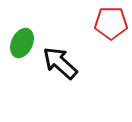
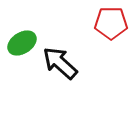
green ellipse: rotated 32 degrees clockwise
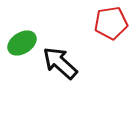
red pentagon: rotated 8 degrees counterclockwise
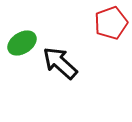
red pentagon: rotated 12 degrees counterclockwise
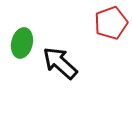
green ellipse: rotated 44 degrees counterclockwise
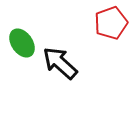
green ellipse: rotated 48 degrees counterclockwise
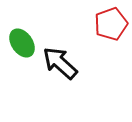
red pentagon: moved 1 px down
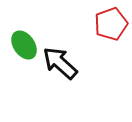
green ellipse: moved 2 px right, 2 px down
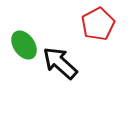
red pentagon: moved 13 px left; rotated 8 degrees counterclockwise
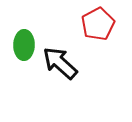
green ellipse: rotated 36 degrees clockwise
